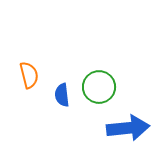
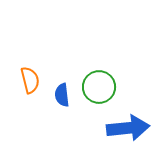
orange semicircle: moved 1 px right, 5 px down
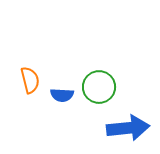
blue semicircle: rotated 80 degrees counterclockwise
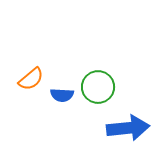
orange semicircle: moved 1 px right, 1 px up; rotated 64 degrees clockwise
green circle: moved 1 px left
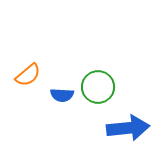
orange semicircle: moved 3 px left, 4 px up
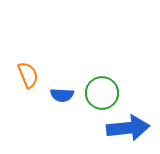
orange semicircle: rotated 72 degrees counterclockwise
green circle: moved 4 px right, 6 px down
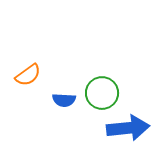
orange semicircle: rotated 76 degrees clockwise
blue semicircle: moved 2 px right, 5 px down
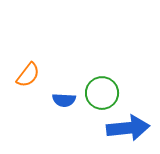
orange semicircle: rotated 16 degrees counterclockwise
